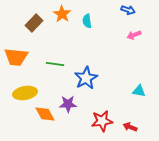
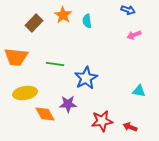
orange star: moved 1 px right, 1 px down
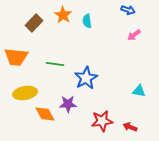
pink arrow: rotated 16 degrees counterclockwise
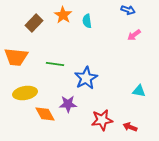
red star: moved 1 px up
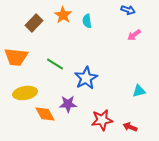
green line: rotated 24 degrees clockwise
cyan triangle: rotated 24 degrees counterclockwise
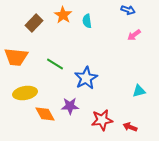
purple star: moved 2 px right, 2 px down
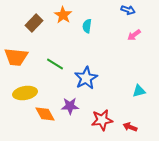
cyan semicircle: moved 5 px down; rotated 16 degrees clockwise
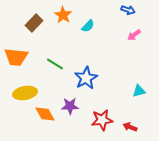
cyan semicircle: moved 1 px right; rotated 144 degrees counterclockwise
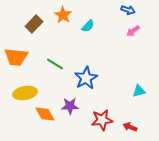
brown rectangle: moved 1 px down
pink arrow: moved 1 px left, 4 px up
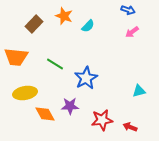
orange star: moved 1 px right, 1 px down; rotated 12 degrees counterclockwise
pink arrow: moved 1 px left, 1 px down
